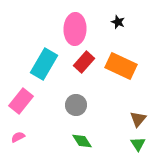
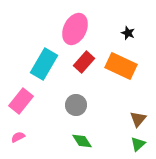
black star: moved 10 px right, 11 px down
pink ellipse: rotated 24 degrees clockwise
green triangle: rotated 21 degrees clockwise
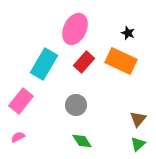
orange rectangle: moved 5 px up
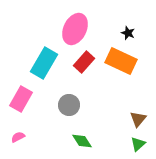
cyan rectangle: moved 1 px up
pink rectangle: moved 2 px up; rotated 10 degrees counterclockwise
gray circle: moved 7 px left
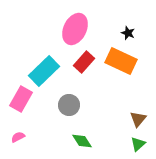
cyan rectangle: moved 8 px down; rotated 16 degrees clockwise
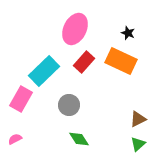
brown triangle: rotated 24 degrees clockwise
pink semicircle: moved 3 px left, 2 px down
green diamond: moved 3 px left, 2 px up
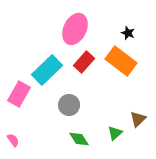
orange rectangle: rotated 12 degrees clockwise
cyan rectangle: moved 3 px right, 1 px up
pink rectangle: moved 2 px left, 5 px up
brown triangle: rotated 18 degrees counterclockwise
pink semicircle: moved 2 px left, 1 px down; rotated 80 degrees clockwise
green triangle: moved 23 px left, 11 px up
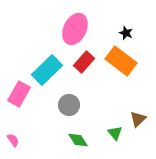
black star: moved 2 px left
green triangle: rotated 28 degrees counterclockwise
green diamond: moved 1 px left, 1 px down
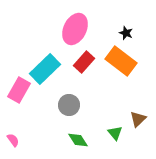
cyan rectangle: moved 2 px left, 1 px up
pink rectangle: moved 4 px up
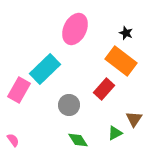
red rectangle: moved 20 px right, 27 px down
brown triangle: moved 4 px left; rotated 12 degrees counterclockwise
green triangle: rotated 42 degrees clockwise
